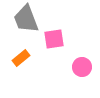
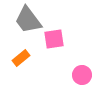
gray trapezoid: moved 2 px right, 1 px down; rotated 16 degrees counterclockwise
pink circle: moved 8 px down
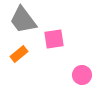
gray trapezoid: moved 5 px left
orange rectangle: moved 2 px left, 4 px up
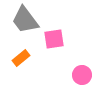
gray trapezoid: moved 2 px right
orange rectangle: moved 2 px right, 4 px down
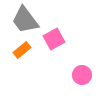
pink square: rotated 20 degrees counterclockwise
orange rectangle: moved 1 px right, 8 px up
